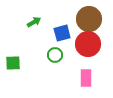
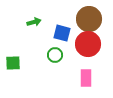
green arrow: rotated 16 degrees clockwise
blue square: rotated 30 degrees clockwise
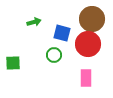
brown circle: moved 3 px right
green circle: moved 1 px left
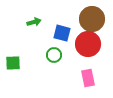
pink rectangle: moved 2 px right; rotated 12 degrees counterclockwise
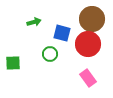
green circle: moved 4 px left, 1 px up
pink rectangle: rotated 24 degrees counterclockwise
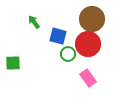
green arrow: rotated 112 degrees counterclockwise
blue square: moved 4 px left, 3 px down
green circle: moved 18 px right
